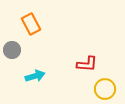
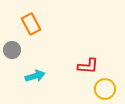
red L-shape: moved 1 px right, 2 px down
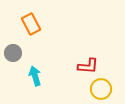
gray circle: moved 1 px right, 3 px down
cyan arrow: rotated 90 degrees counterclockwise
yellow circle: moved 4 px left
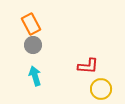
gray circle: moved 20 px right, 8 px up
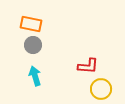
orange rectangle: rotated 50 degrees counterclockwise
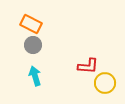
orange rectangle: rotated 15 degrees clockwise
yellow circle: moved 4 px right, 6 px up
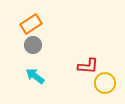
orange rectangle: rotated 60 degrees counterclockwise
cyan arrow: rotated 36 degrees counterclockwise
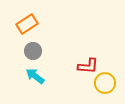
orange rectangle: moved 4 px left
gray circle: moved 6 px down
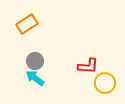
gray circle: moved 2 px right, 10 px down
cyan arrow: moved 2 px down
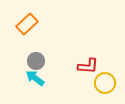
orange rectangle: rotated 10 degrees counterclockwise
gray circle: moved 1 px right
